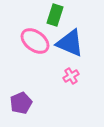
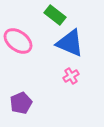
green rectangle: rotated 70 degrees counterclockwise
pink ellipse: moved 17 px left
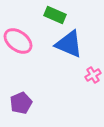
green rectangle: rotated 15 degrees counterclockwise
blue triangle: moved 1 px left, 1 px down
pink cross: moved 22 px right, 1 px up
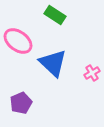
green rectangle: rotated 10 degrees clockwise
blue triangle: moved 16 px left, 19 px down; rotated 20 degrees clockwise
pink cross: moved 1 px left, 2 px up
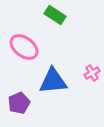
pink ellipse: moved 6 px right, 6 px down
blue triangle: moved 18 px down; rotated 48 degrees counterclockwise
purple pentagon: moved 2 px left
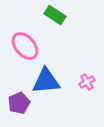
pink ellipse: moved 1 px right, 1 px up; rotated 12 degrees clockwise
pink cross: moved 5 px left, 9 px down
blue triangle: moved 7 px left
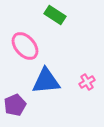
purple pentagon: moved 4 px left, 2 px down
